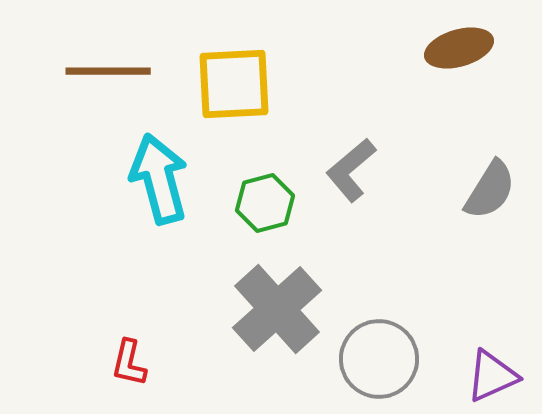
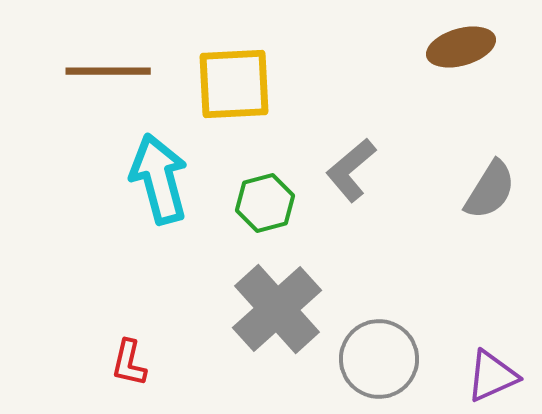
brown ellipse: moved 2 px right, 1 px up
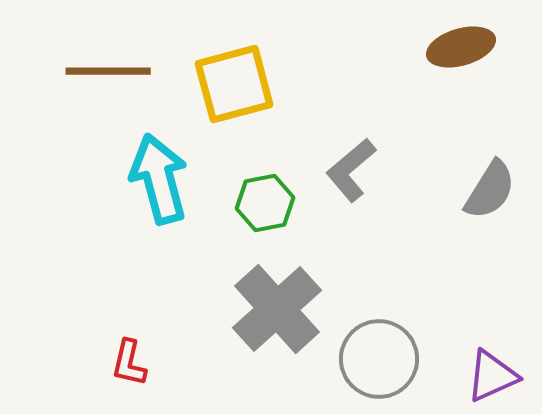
yellow square: rotated 12 degrees counterclockwise
green hexagon: rotated 4 degrees clockwise
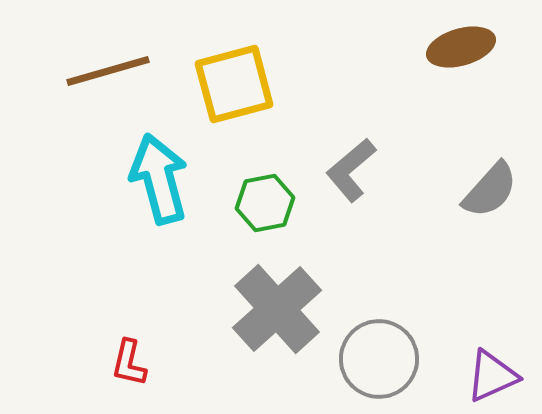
brown line: rotated 16 degrees counterclockwise
gray semicircle: rotated 10 degrees clockwise
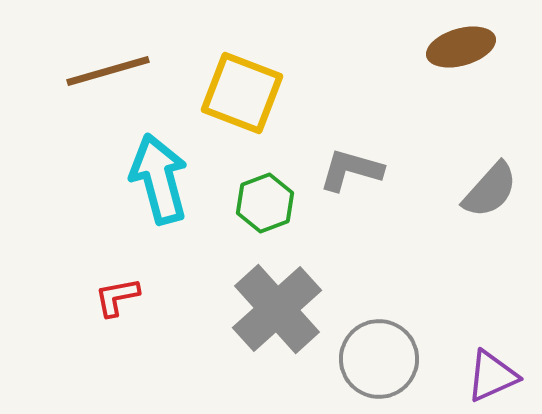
yellow square: moved 8 px right, 9 px down; rotated 36 degrees clockwise
gray L-shape: rotated 56 degrees clockwise
green hexagon: rotated 10 degrees counterclockwise
red L-shape: moved 12 px left, 66 px up; rotated 66 degrees clockwise
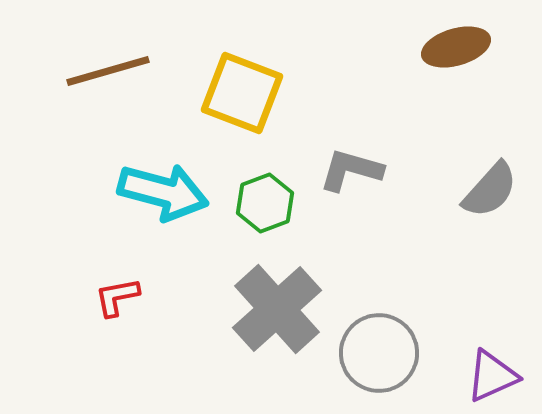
brown ellipse: moved 5 px left
cyan arrow: moved 4 px right, 13 px down; rotated 120 degrees clockwise
gray circle: moved 6 px up
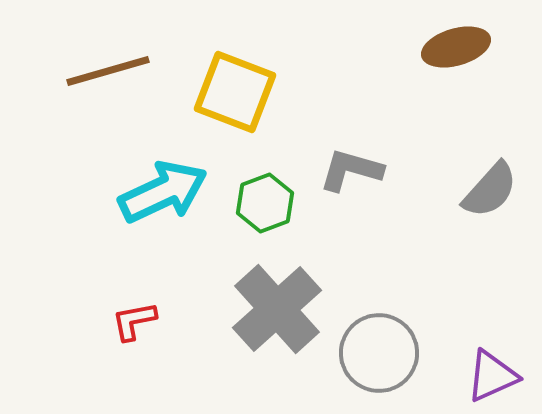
yellow square: moved 7 px left, 1 px up
cyan arrow: rotated 40 degrees counterclockwise
red L-shape: moved 17 px right, 24 px down
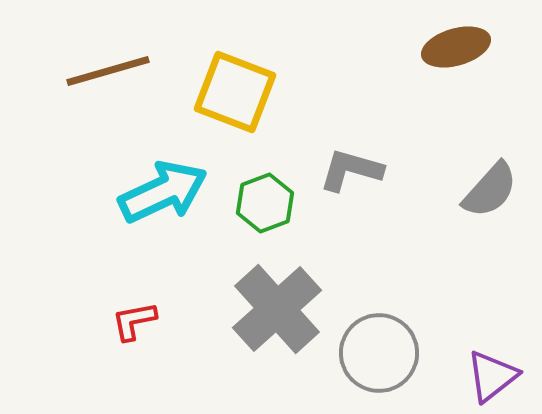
purple triangle: rotated 14 degrees counterclockwise
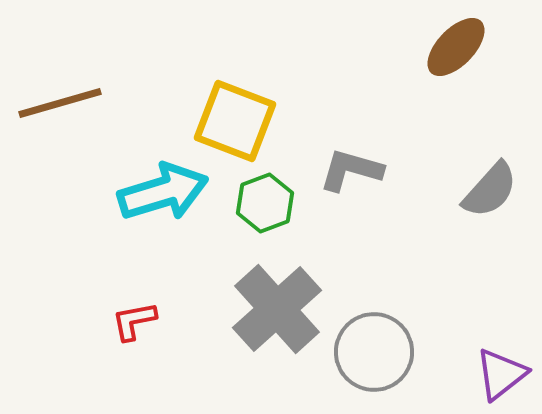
brown ellipse: rotated 30 degrees counterclockwise
brown line: moved 48 px left, 32 px down
yellow square: moved 29 px down
cyan arrow: rotated 8 degrees clockwise
gray circle: moved 5 px left, 1 px up
purple triangle: moved 9 px right, 2 px up
